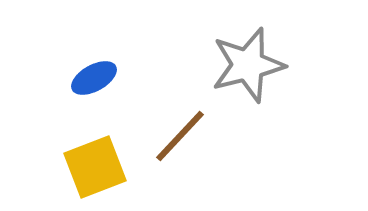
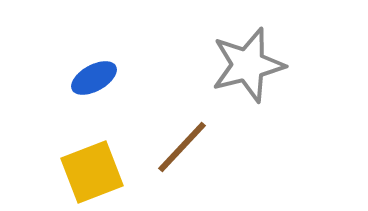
brown line: moved 2 px right, 11 px down
yellow square: moved 3 px left, 5 px down
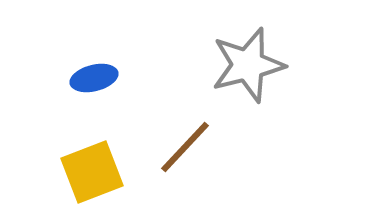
blue ellipse: rotated 15 degrees clockwise
brown line: moved 3 px right
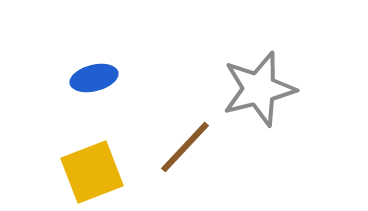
gray star: moved 11 px right, 24 px down
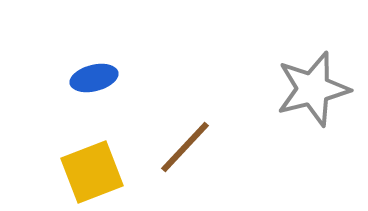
gray star: moved 54 px right
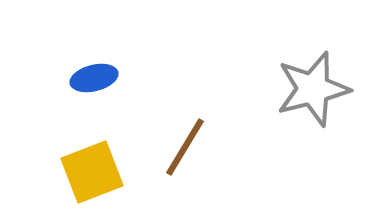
brown line: rotated 12 degrees counterclockwise
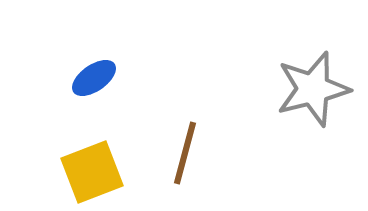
blue ellipse: rotated 21 degrees counterclockwise
brown line: moved 6 px down; rotated 16 degrees counterclockwise
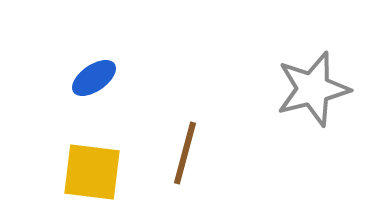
yellow square: rotated 28 degrees clockwise
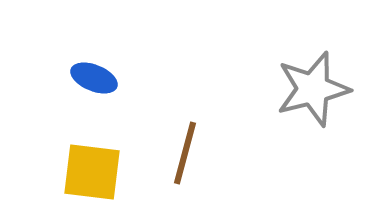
blue ellipse: rotated 57 degrees clockwise
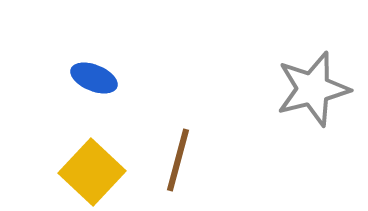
brown line: moved 7 px left, 7 px down
yellow square: rotated 36 degrees clockwise
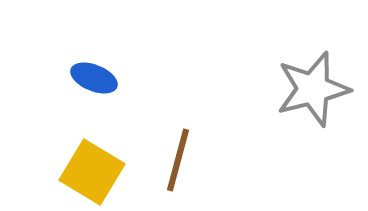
yellow square: rotated 12 degrees counterclockwise
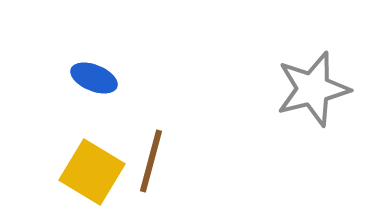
brown line: moved 27 px left, 1 px down
